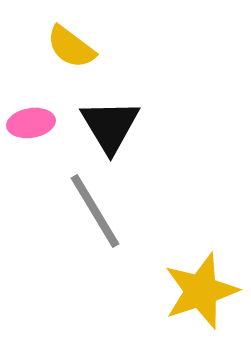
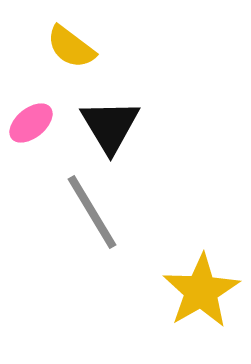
pink ellipse: rotated 30 degrees counterclockwise
gray line: moved 3 px left, 1 px down
yellow star: rotated 12 degrees counterclockwise
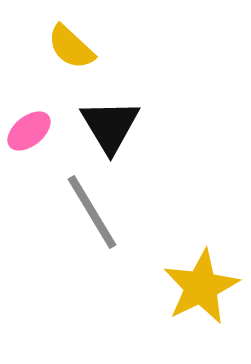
yellow semicircle: rotated 6 degrees clockwise
pink ellipse: moved 2 px left, 8 px down
yellow star: moved 4 px up; rotated 4 degrees clockwise
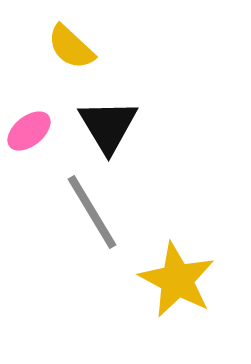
black triangle: moved 2 px left
yellow star: moved 24 px left, 7 px up; rotated 18 degrees counterclockwise
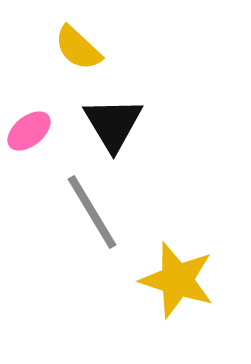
yellow semicircle: moved 7 px right, 1 px down
black triangle: moved 5 px right, 2 px up
yellow star: rotated 10 degrees counterclockwise
